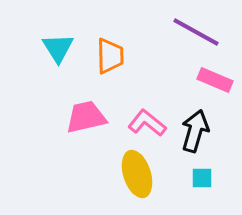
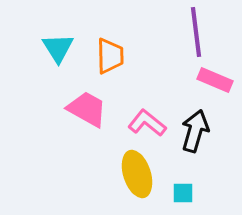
purple line: rotated 54 degrees clockwise
pink trapezoid: moved 1 px right, 8 px up; rotated 42 degrees clockwise
cyan square: moved 19 px left, 15 px down
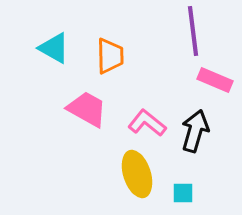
purple line: moved 3 px left, 1 px up
cyan triangle: moved 4 px left; rotated 28 degrees counterclockwise
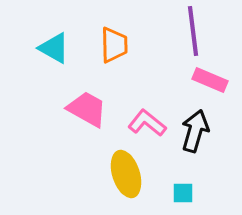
orange trapezoid: moved 4 px right, 11 px up
pink rectangle: moved 5 px left
yellow ellipse: moved 11 px left
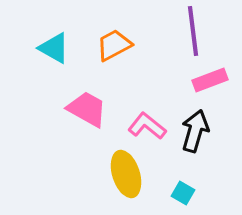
orange trapezoid: rotated 117 degrees counterclockwise
pink rectangle: rotated 44 degrees counterclockwise
pink L-shape: moved 3 px down
cyan square: rotated 30 degrees clockwise
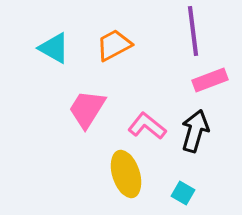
pink trapezoid: rotated 87 degrees counterclockwise
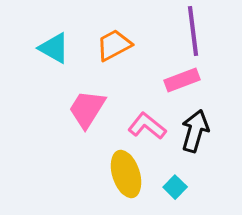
pink rectangle: moved 28 px left
cyan square: moved 8 px left, 6 px up; rotated 15 degrees clockwise
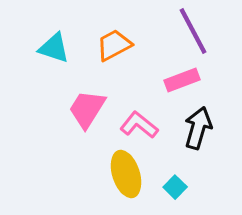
purple line: rotated 21 degrees counterclockwise
cyan triangle: rotated 12 degrees counterclockwise
pink L-shape: moved 8 px left, 1 px up
black arrow: moved 3 px right, 3 px up
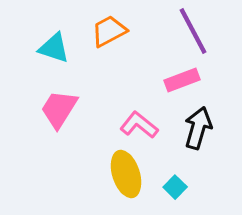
orange trapezoid: moved 5 px left, 14 px up
pink trapezoid: moved 28 px left
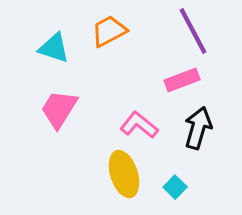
yellow ellipse: moved 2 px left
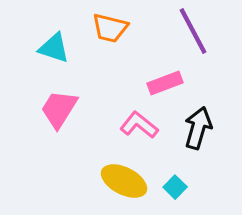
orange trapezoid: moved 1 px right, 3 px up; rotated 138 degrees counterclockwise
pink rectangle: moved 17 px left, 3 px down
yellow ellipse: moved 7 px down; rotated 45 degrees counterclockwise
